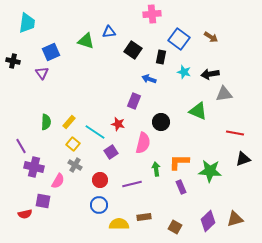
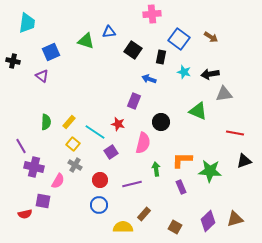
purple triangle at (42, 73): moved 3 px down; rotated 16 degrees counterclockwise
black triangle at (243, 159): moved 1 px right, 2 px down
orange L-shape at (179, 162): moved 3 px right, 2 px up
brown rectangle at (144, 217): moved 3 px up; rotated 40 degrees counterclockwise
yellow semicircle at (119, 224): moved 4 px right, 3 px down
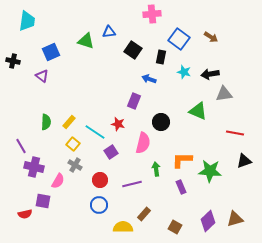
cyan trapezoid at (27, 23): moved 2 px up
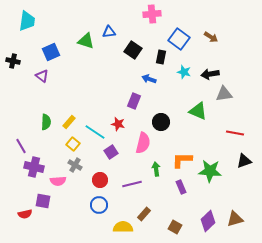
pink semicircle at (58, 181): rotated 56 degrees clockwise
